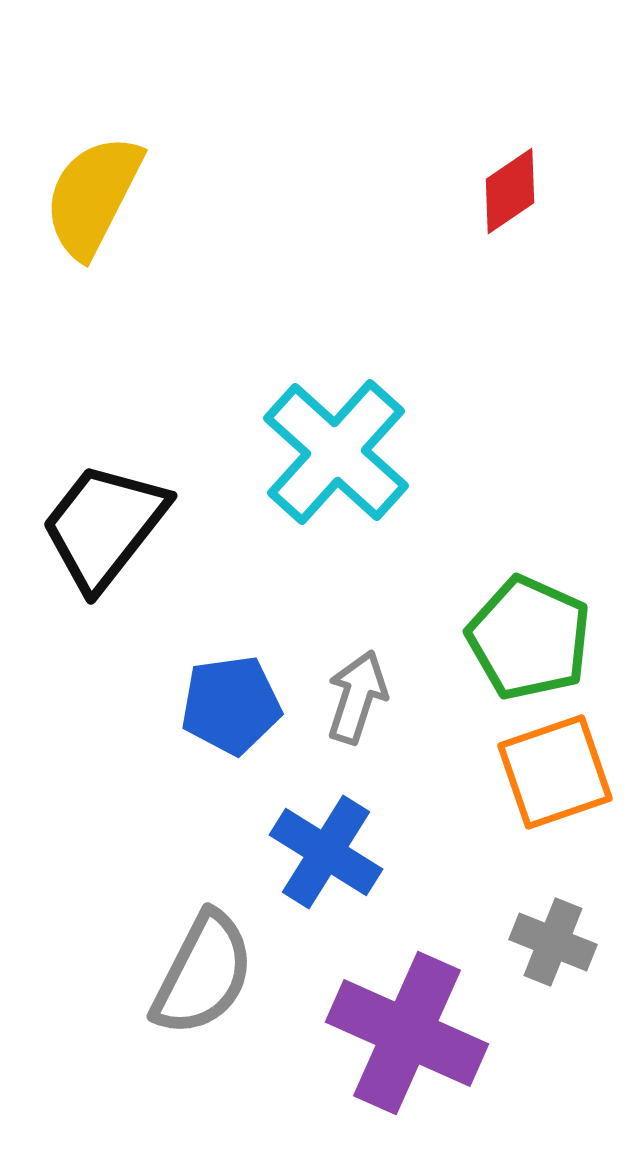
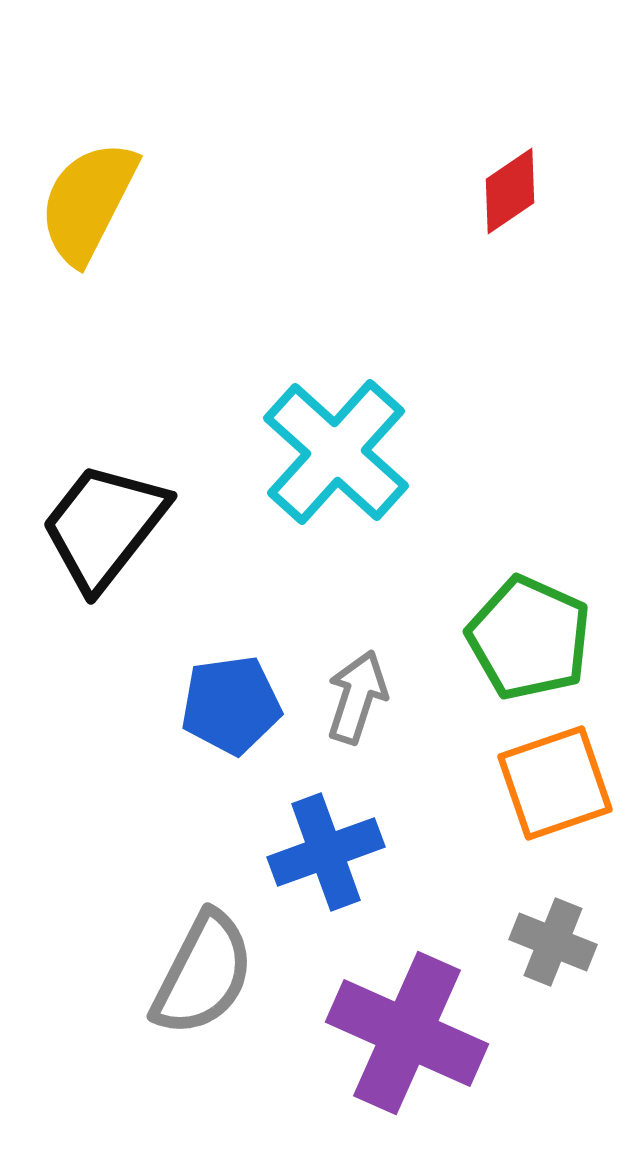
yellow semicircle: moved 5 px left, 6 px down
orange square: moved 11 px down
blue cross: rotated 38 degrees clockwise
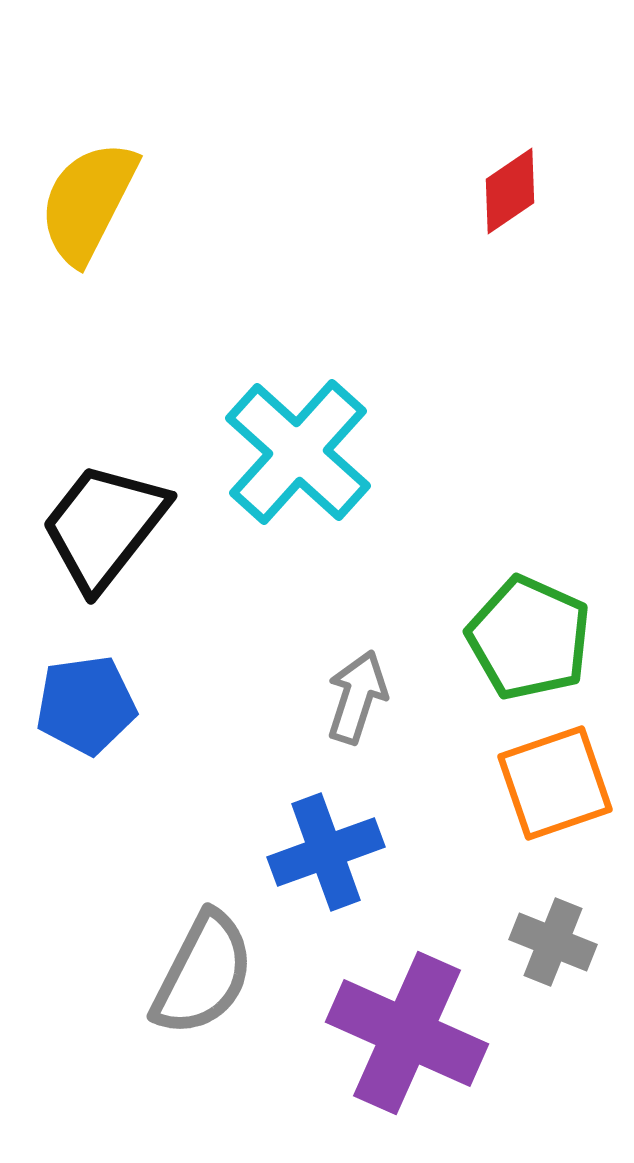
cyan cross: moved 38 px left
blue pentagon: moved 145 px left
